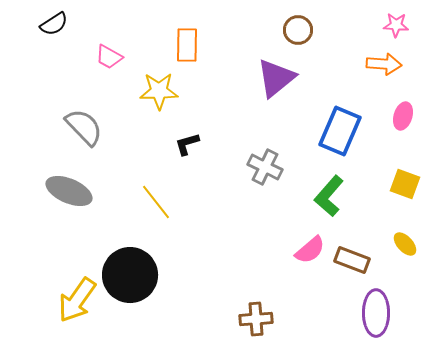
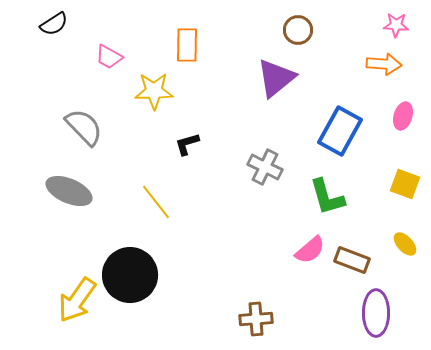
yellow star: moved 5 px left
blue rectangle: rotated 6 degrees clockwise
green L-shape: moved 2 px left, 1 px down; rotated 57 degrees counterclockwise
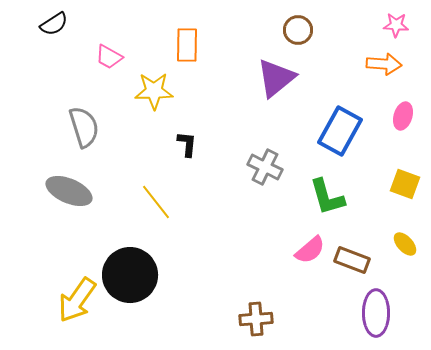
gray semicircle: rotated 27 degrees clockwise
black L-shape: rotated 112 degrees clockwise
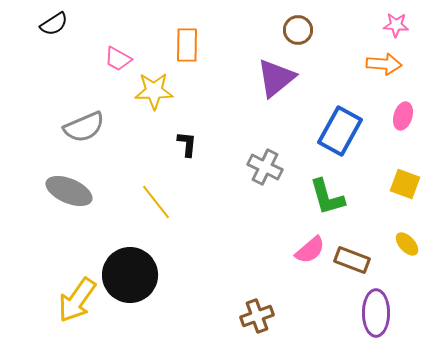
pink trapezoid: moved 9 px right, 2 px down
gray semicircle: rotated 84 degrees clockwise
yellow ellipse: moved 2 px right
brown cross: moved 1 px right, 3 px up; rotated 16 degrees counterclockwise
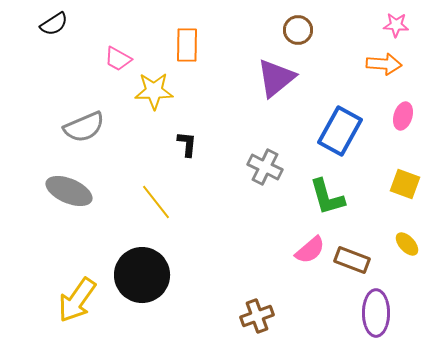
black circle: moved 12 px right
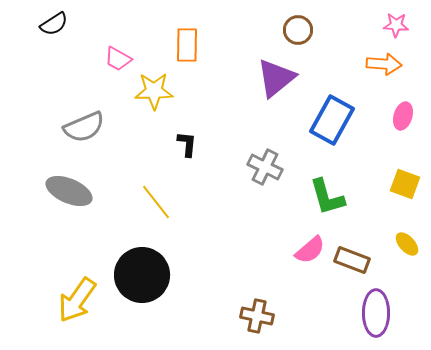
blue rectangle: moved 8 px left, 11 px up
brown cross: rotated 32 degrees clockwise
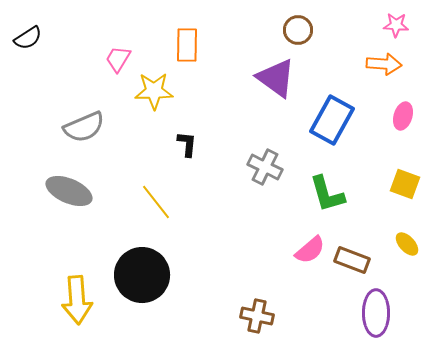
black semicircle: moved 26 px left, 14 px down
pink trapezoid: rotated 92 degrees clockwise
purple triangle: rotated 45 degrees counterclockwise
green L-shape: moved 3 px up
yellow arrow: rotated 39 degrees counterclockwise
